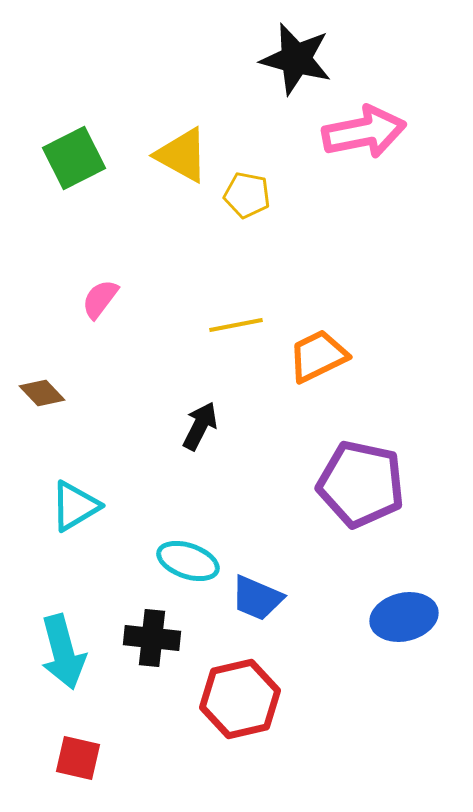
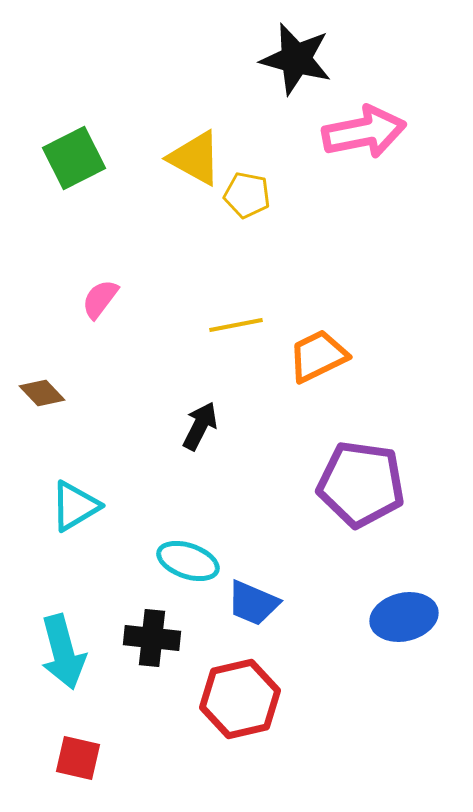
yellow triangle: moved 13 px right, 3 px down
purple pentagon: rotated 4 degrees counterclockwise
blue trapezoid: moved 4 px left, 5 px down
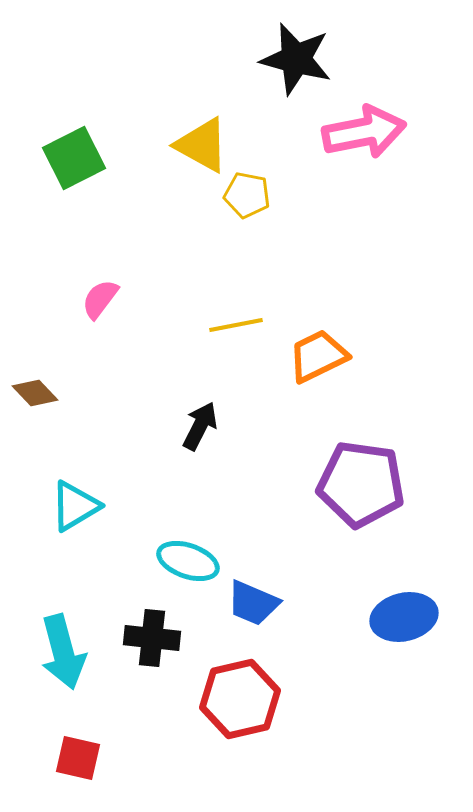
yellow triangle: moved 7 px right, 13 px up
brown diamond: moved 7 px left
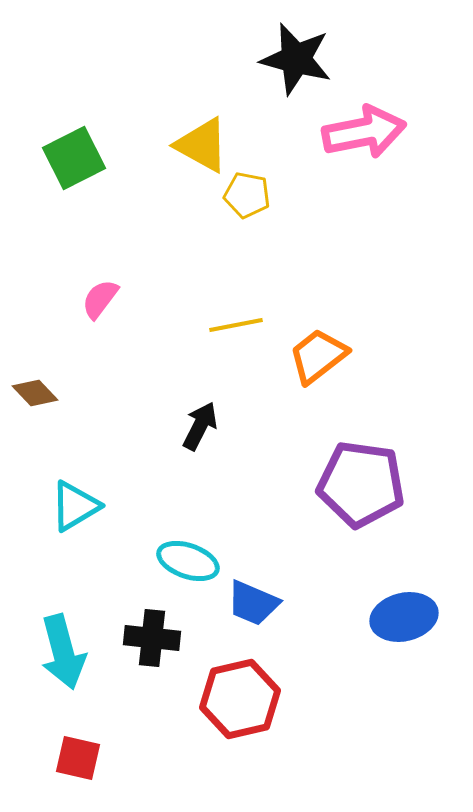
orange trapezoid: rotated 12 degrees counterclockwise
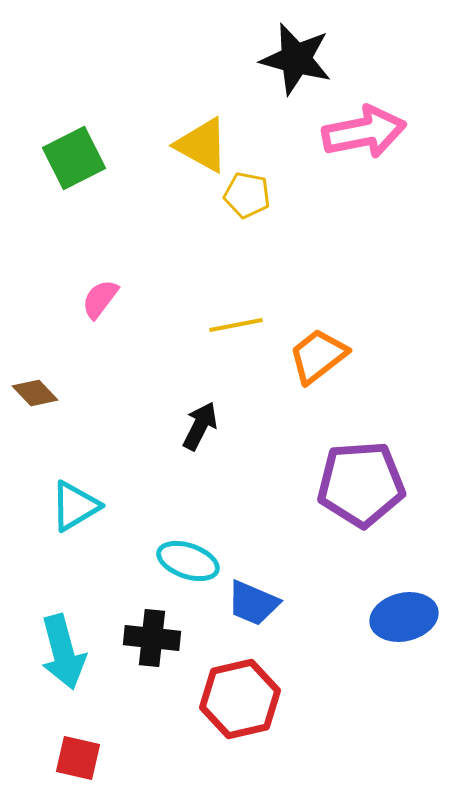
purple pentagon: rotated 12 degrees counterclockwise
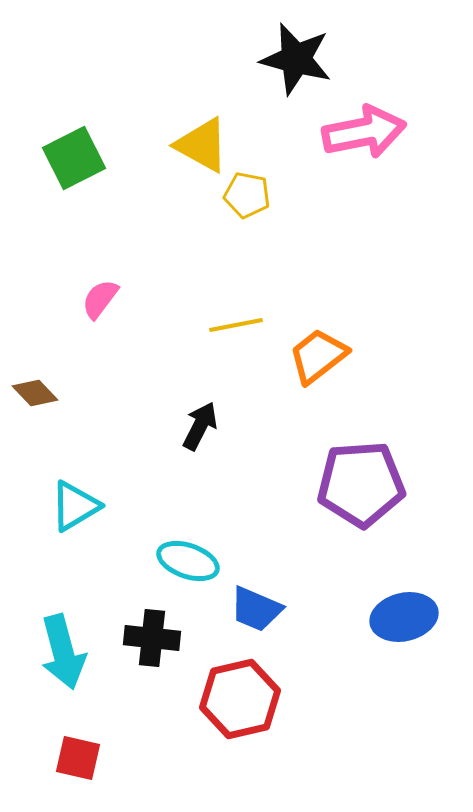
blue trapezoid: moved 3 px right, 6 px down
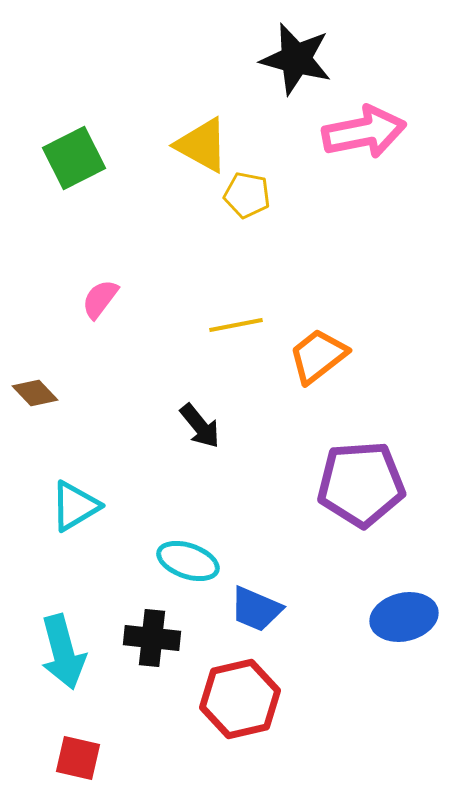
black arrow: rotated 114 degrees clockwise
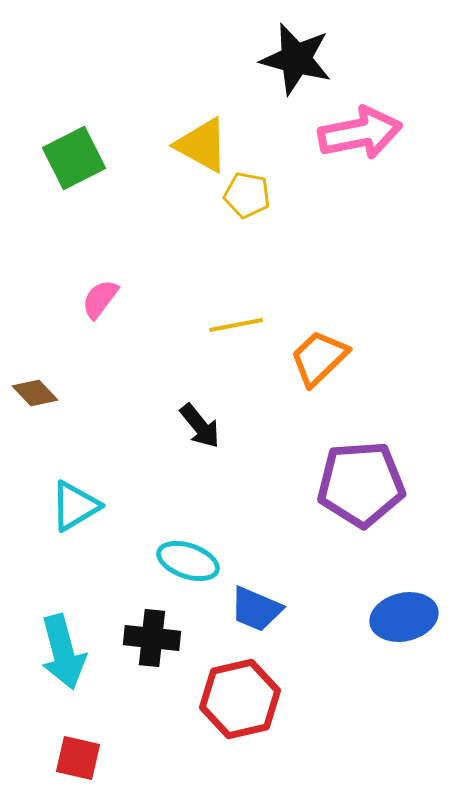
pink arrow: moved 4 px left, 1 px down
orange trapezoid: moved 1 px right, 2 px down; rotated 6 degrees counterclockwise
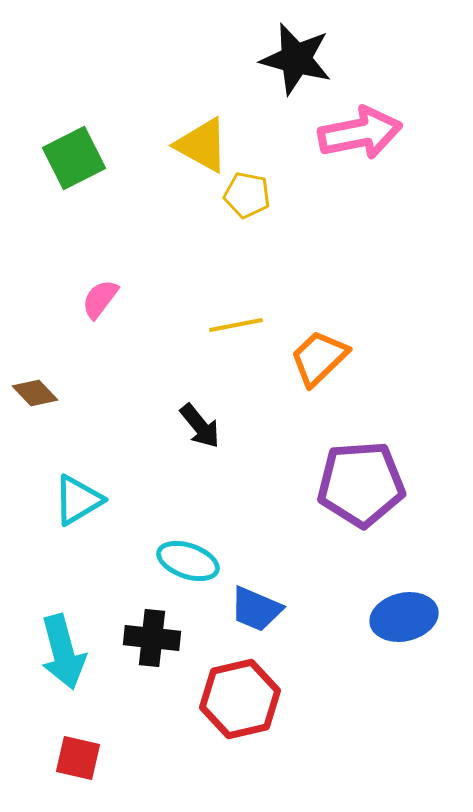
cyan triangle: moved 3 px right, 6 px up
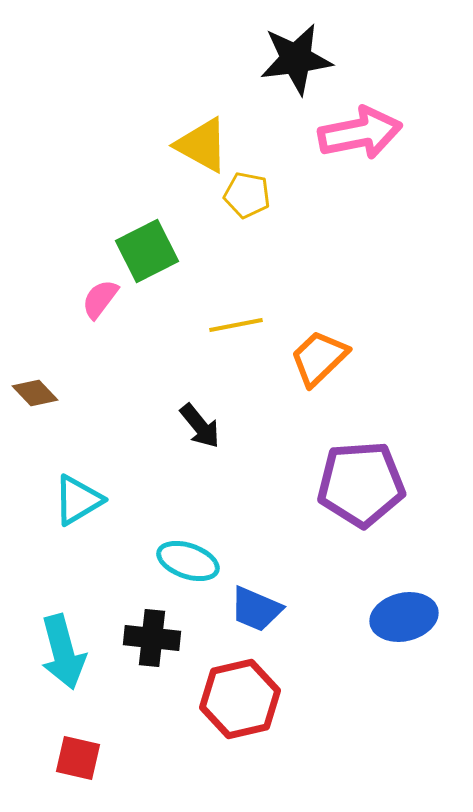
black star: rotated 22 degrees counterclockwise
green square: moved 73 px right, 93 px down
